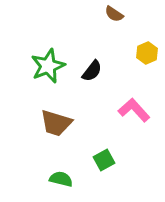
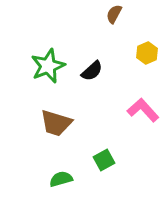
brown semicircle: rotated 84 degrees clockwise
black semicircle: rotated 10 degrees clockwise
pink L-shape: moved 9 px right
green semicircle: rotated 30 degrees counterclockwise
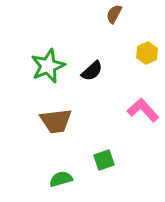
brown trapezoid: moved 2 px up; rotated 24 degrees counterclockwise
green square: rotated 10 degrees clockwise
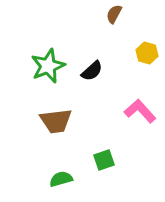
yellow hexagon: rotated 20 degrees counterclockwise
pink L-shape: moved 3 px left, 1 px down
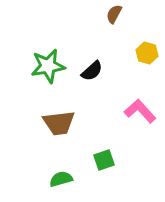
green star: rotated 12 degrees clockwise
brown trapezoid: moved 3 px right, 2 px down
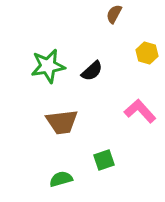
brown trapezoid: moved 3 px right, 1 px up
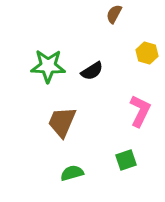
green star: rotated 12 degrees clockwise
black semicircle: rotated 10 degrees clockwise
pink L-shape: rotated 68 degrees clockwise
brown trapezoid: rotated 120 degrees clockwise
green square: moved 22 px right
green semicircle: moved 11 px right, 6 px up
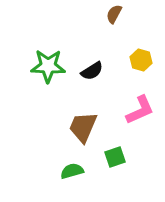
yellow hexagon: moved 6 px left, 7 px down
pink L-shape: moved 1 px up; rotated 40 degrees clockwise
brown trapezoid: moved 21 px right, 5 px down
green square: moved 11 px left, 3 px up
green semicircle: moved 2 px up
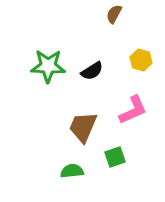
pink L-shape: moved 7 px left
green semicircle: rotated 10 degrees clockwise
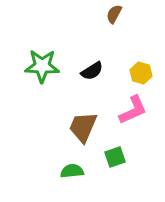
yellow hexagon: moved 13 px down
green star: moved 6 px left
